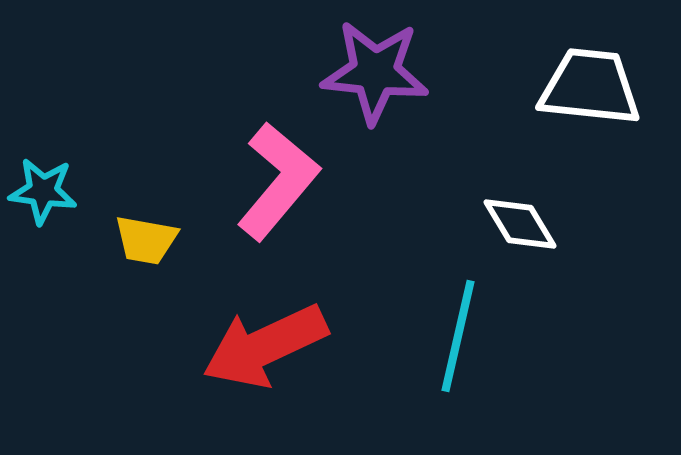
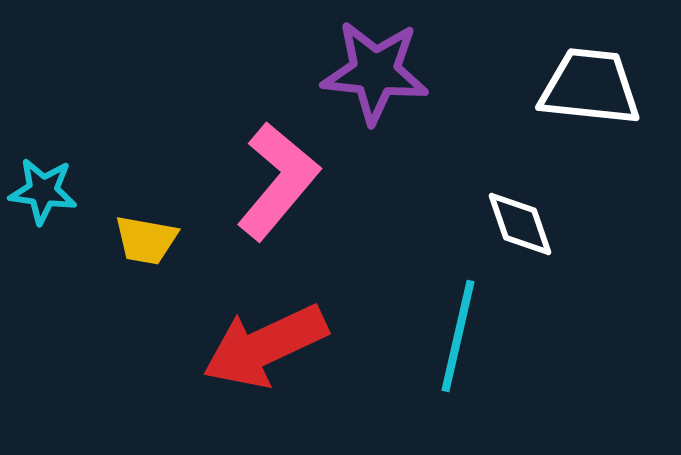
white diamond: rotated 12 degrees clockwise
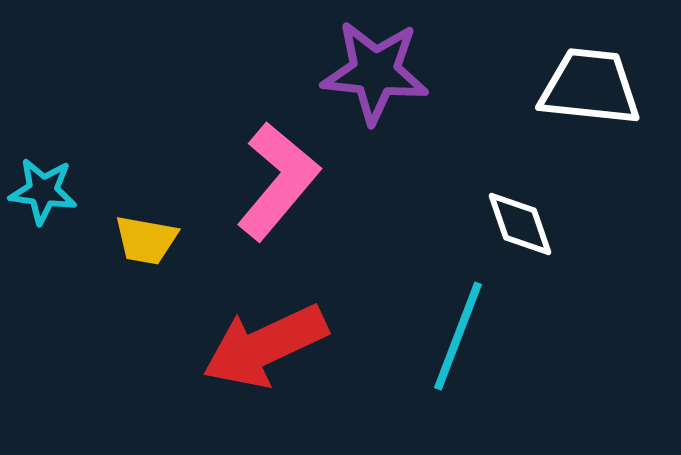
cyan line: rotated 8 degrees clockwise
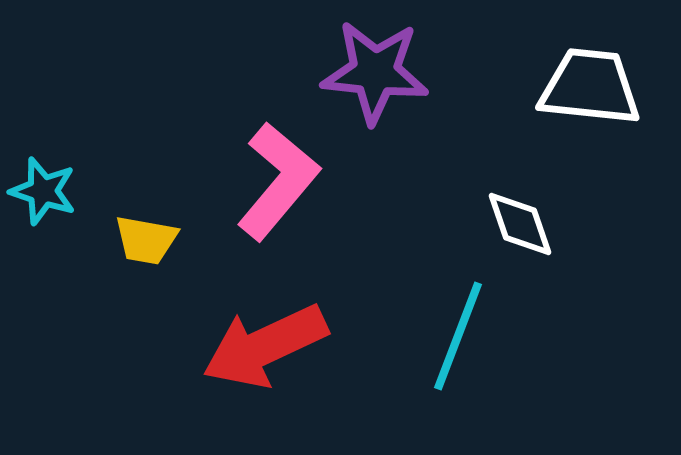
cyan star: rotated 10 degrees clockwise
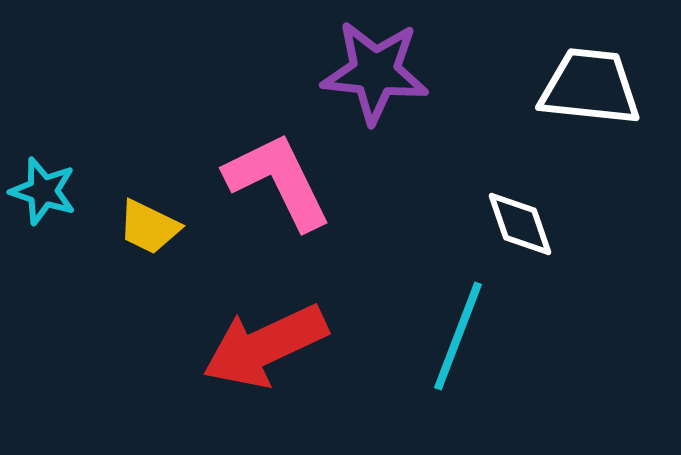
pink L-shape: rotated 66 degrees counterclockwise
yellow trapezoid: moved 3 px right, 13 px up; rotated 16 degrees clockwise
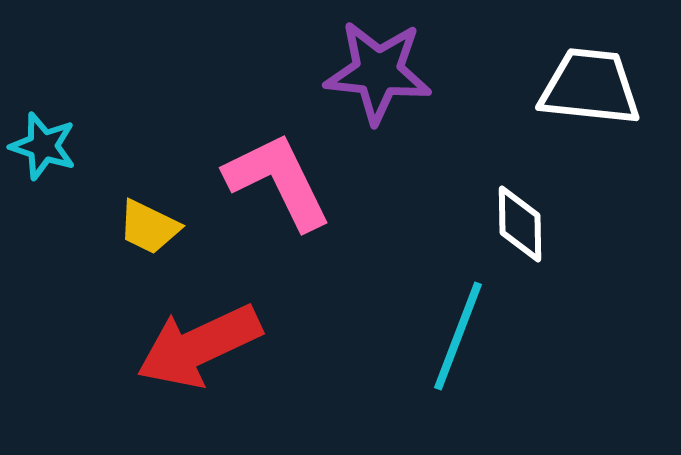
purple star: moved 3 px right
cyan star: moved 45 px up
white diamond: rotated 18 degrees clockwise
red arrow: moved 66 px left
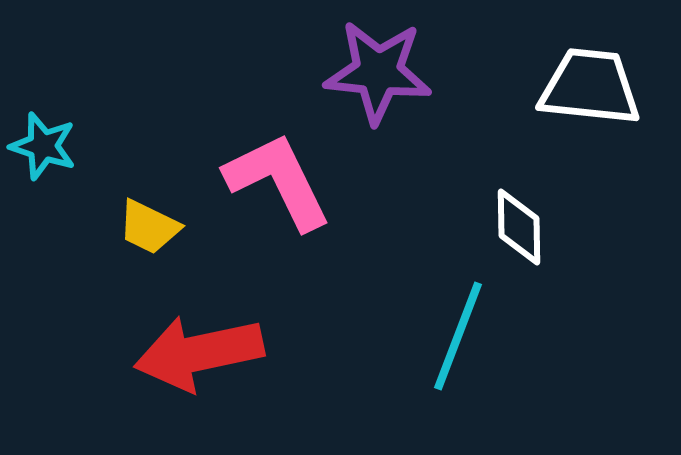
white diamond: moved 1 px left, 3 px down
red arrow: moved 7 px down; rotated 13 degrees clockwise
